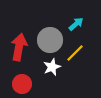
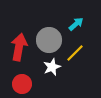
gray circle: moved 1 px left
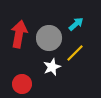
gray circle: moved 2 px up
red arrow: moved 13 px up
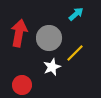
cyan arrow: moved 10 px up
red arrow: moved 1 px up
red circle: moved 1 px down
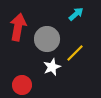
red arrow: moved 1 px left, 6 px up
gray circle: moved 2 px left, 1 px down
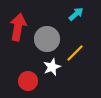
red circle: moved 6 px right, 4 px up
